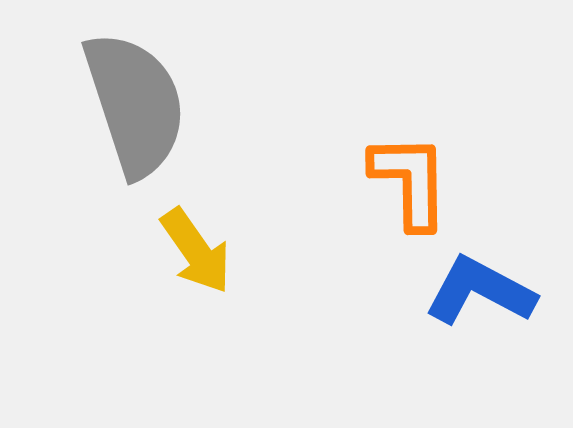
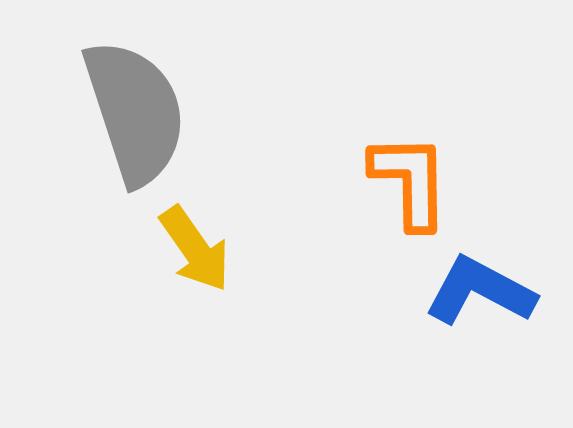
gray semicircle: moved 8 px down
yellow arrow: moved 1 px left, 2 px up
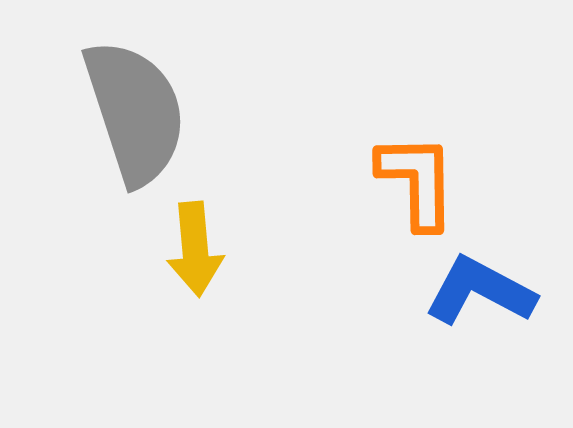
orange L-shape: moved 7 px right
yellow arrow: rotated 30 degrees clockwise
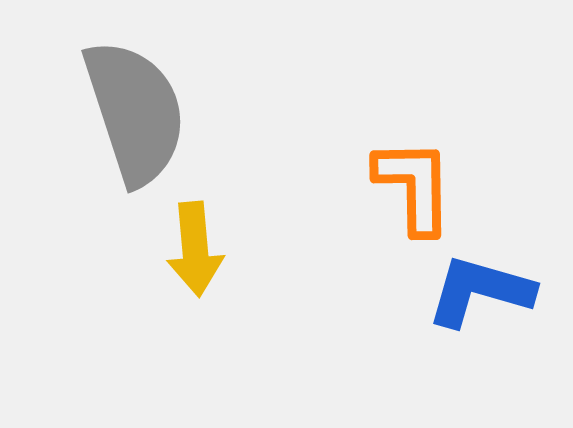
orange L-shape: moved 3 px left, 5 px down
blue L-shape: rotated 12 degrees counterclockwise
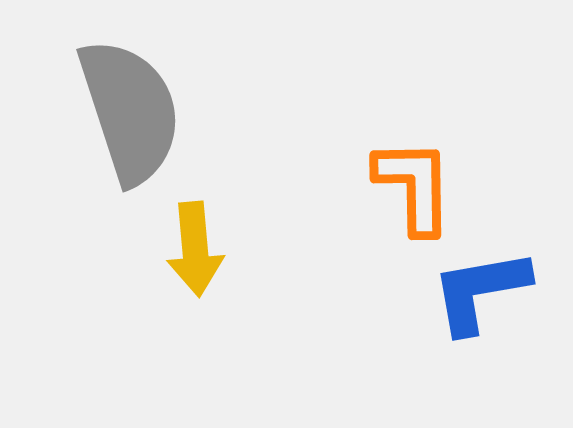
gray semicircle: moved 5 px left, 1 px up
blue L-shape: rotated 26 degrees counterclockwise
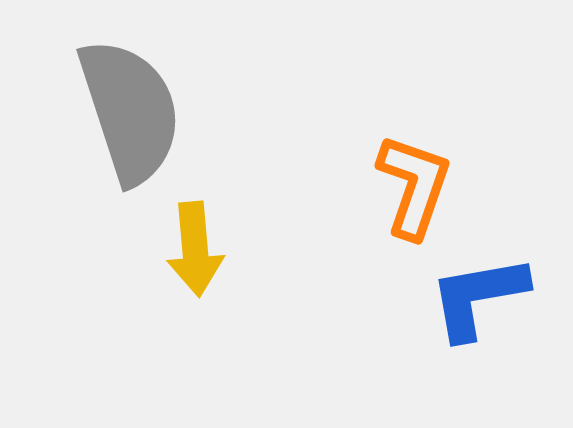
orange L-shape: rotated 20 degrees clockwise
blue L-shape: moved 2 px left, 6 px down
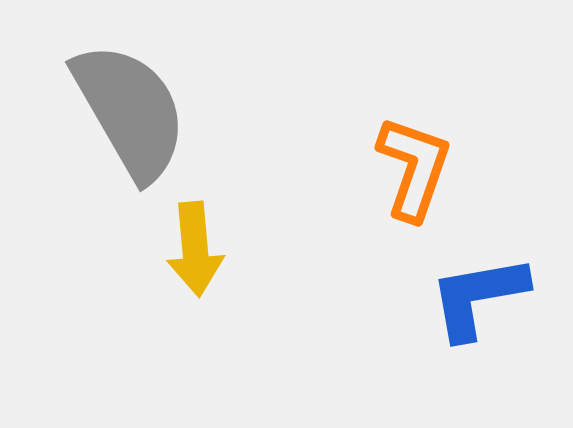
gray semicircle: rotated 12 degrees counterclockwise
orange L-shape: moved 18 px up
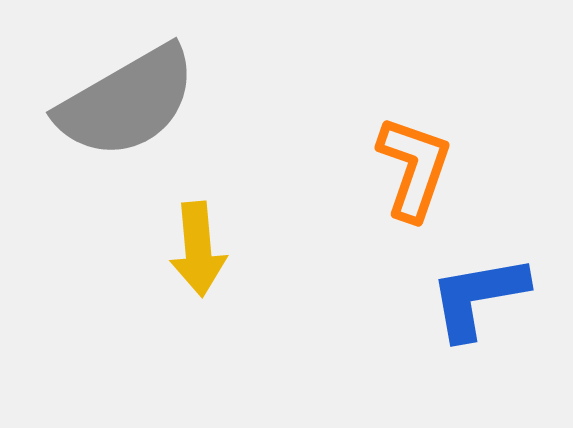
gray semicircle: moved 3 px left, 9 px up; rotated 90 degrees clockwise
yellow arrow: moved 3 px right
